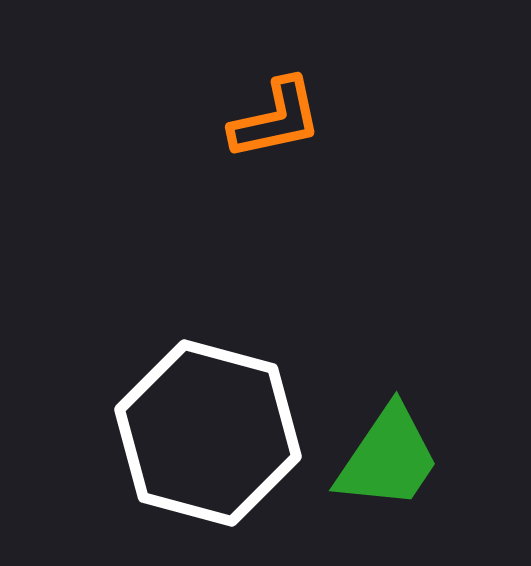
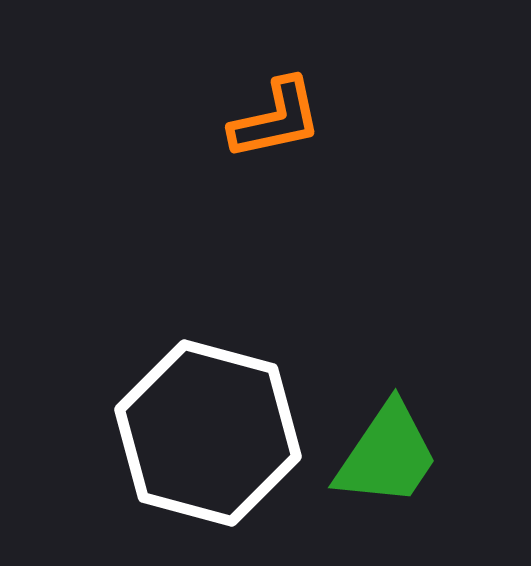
green trapezoid: moved 1 px left, 3 px up
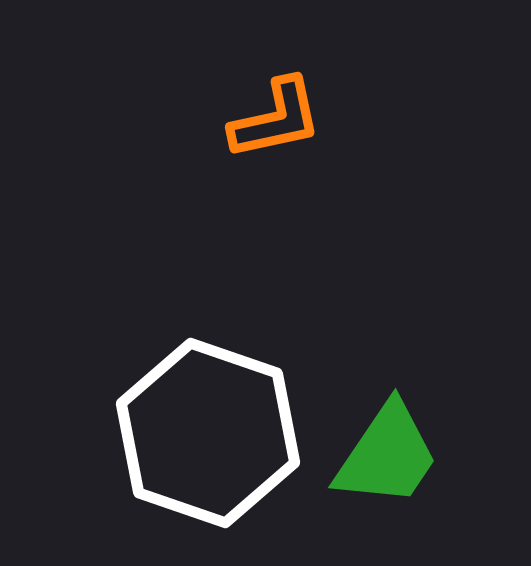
white hexagon: rotated 4 degrees clockwise
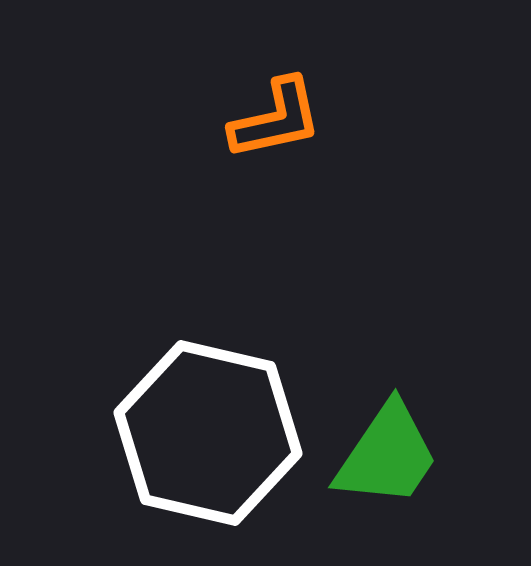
white hexagon: rotated 6 degrees counterclockwise
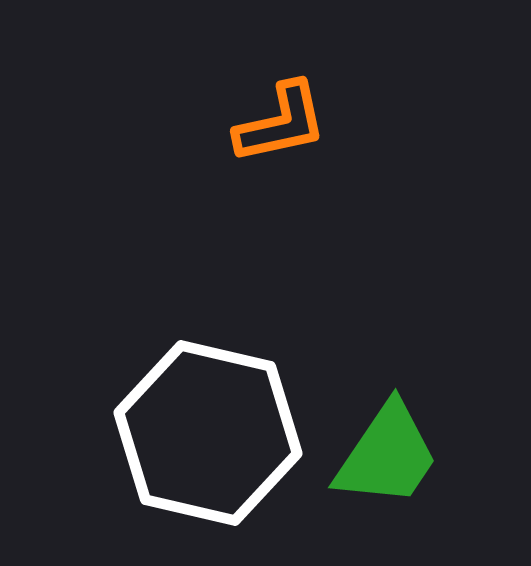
orange L-shape: moved 5 px right, 4 px down
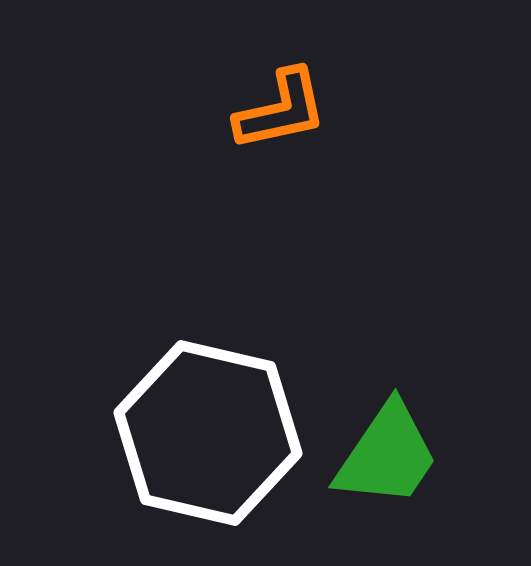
orange L-shape: moved 13 px up
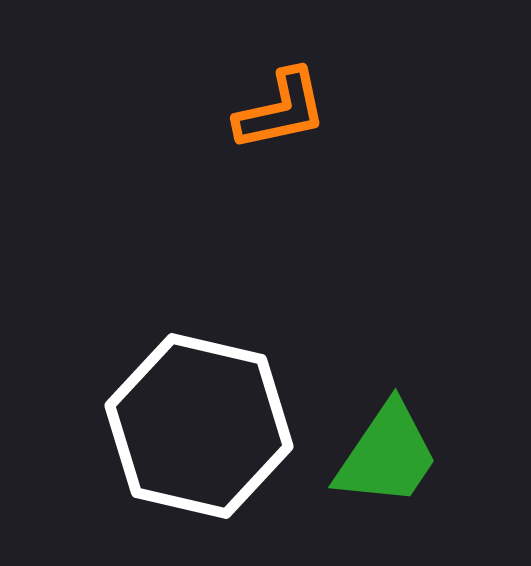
white hexagon: moved 9 px left, 7 px up
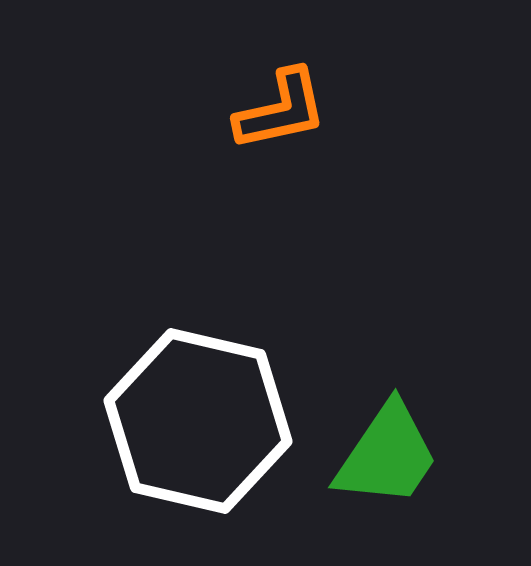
white hexagon: moved 1 px left, 5 px up
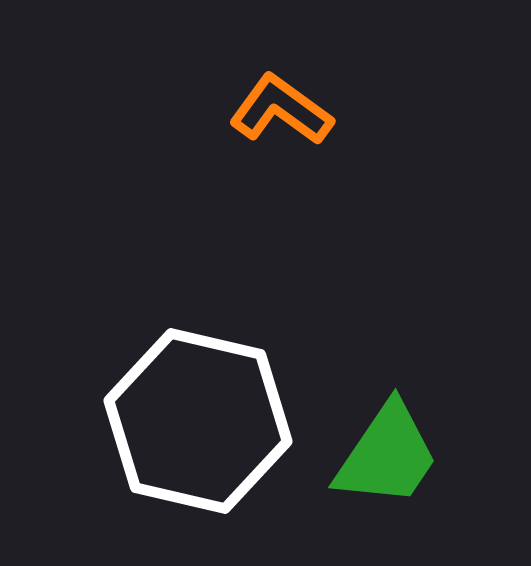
orange L-shape: rotated 132 degrees counterclockwise
